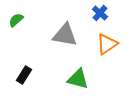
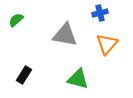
blue cross: rotated 35 degrees clockwise
orange triangle: rotated 15 degrees counterclockwise
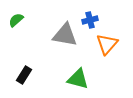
blue cross: moved 10 px left, 7 px down
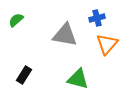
blue cross: moved 7 px right, 2 px up
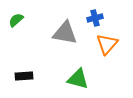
blue cross: moved 2 px left
gray triangle: moved 2 px up
black rectangle: moved 1 px down; rotated 54 degrees clockwise
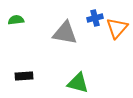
green semicircle: rotated 35 degrees clockwise
orange triangle: moved 10 px right, 16 px up
green triangle: moved 4 px down
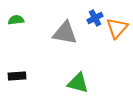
blue cross: rotated 14 degrees counterclockwise
black rectangle: moved 7 px left
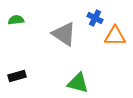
blue cross: rotated 35 degrees counterclockwise
orange triangle: moved 2 px left, 8 px down; rotated 50 degrees clockwise
gray triangle: moved 1 px left, 1 px down; rotated 24 degrees clockwise
black rectangle: rotated 12 degrees counterclockwise
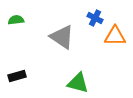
gray triangle: moved 2 px left, 3 px down
